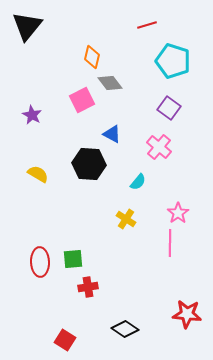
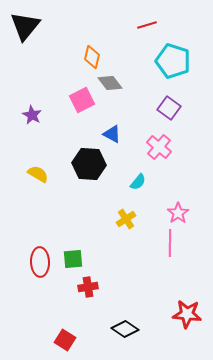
black triangle: moved 2 px left
yellow cross: rotated 24 degrees clockwise
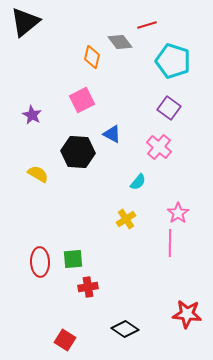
black triangle: moved 4 px up; rotated 12 degrees clockwise
gray diamond: moved 10 px right, 41 px up
black hexagon: moved 11 px left, 12 px up
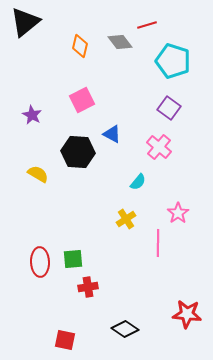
orange diamond: moved 12 px left, 11 px up
pink line: moved 12 px left
red square: rotated 20 degrees counterclockwise
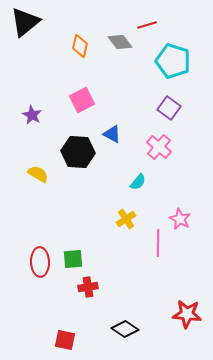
pink star: moved 2 px right, 6 px down; rotated 10 degrees counterclockwise
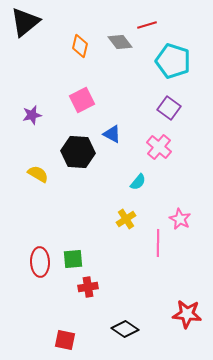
purple star: rotated 30 degrees clockwise
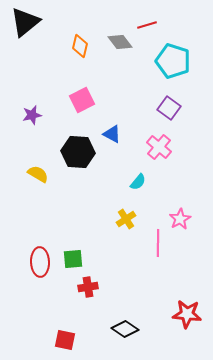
pink star: rotated 15 degrees clockwise
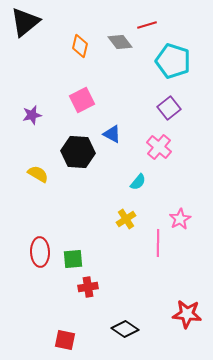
purple square: rotated 15 degrees clockwise
red ellipse: moved 10 px up
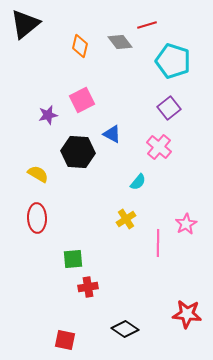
black triangle: moved 2 px down
purple star: moved 16 px right
pink star: moved 6 px right, 5 px down
red ellipse: moved 3 px left, 34 px up
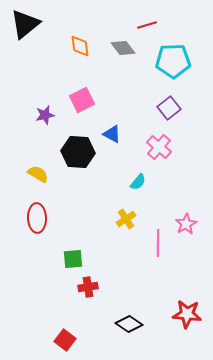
gray diamond: moved 3 px right, 6 px down
orange diamond: rotated 20 degrees counterclockwise
cyan pentagon: rotated 20 degrees counterclockwise
purple star: moved 3 px left
black diamond: moved 4 px right, 5 px up
red square: rotated 25 degrees clockwise
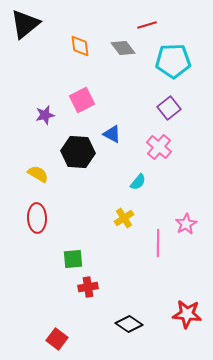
yellow cross: moved 2 px left, 1 px up
red square: moved 8 px left, 1 px up
